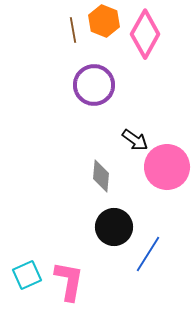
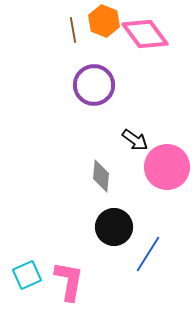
pink diamond: rotated 66 degrees counterclockwise
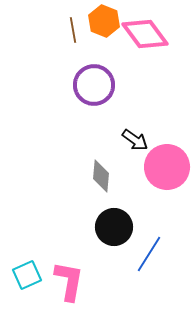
blue line: moved 1 px right
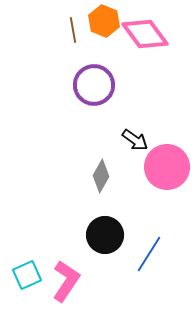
gray diamond: rotated 24 degrees clockwise
black circle: moved 9 px left, 8 px down
pink L-shape: moved 3 px left; rotated 24 degrees clockwise
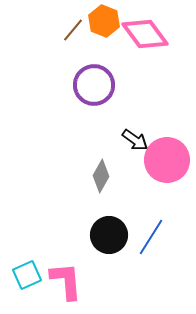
brown line: rotated 50 degrees clockwise
pink circle: moved 7 px up
black circle: moved 4 px right
blue line: moved 2 px right, 17 px up
pink L-shape: rotated 39 degrees counterclockwise
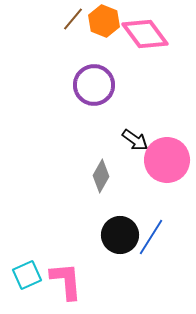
brown line: moved 11 px up
black circle: moved 11 px right
